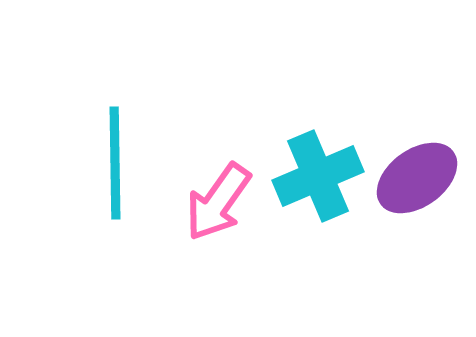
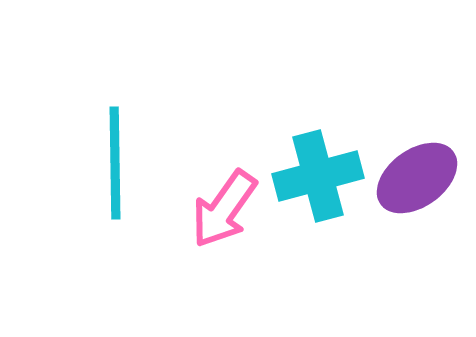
cyan cross: rotated 8 degrees clockwise
pink arrow: moved 6 px right, 7 px down
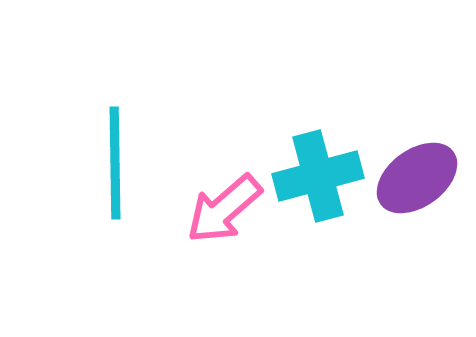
pink arrow: rotated 14 degrees clockwise
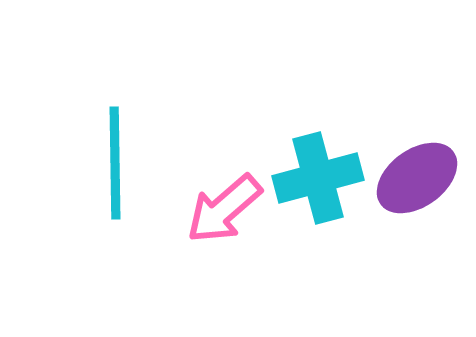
cyan cross: moved 2 px down
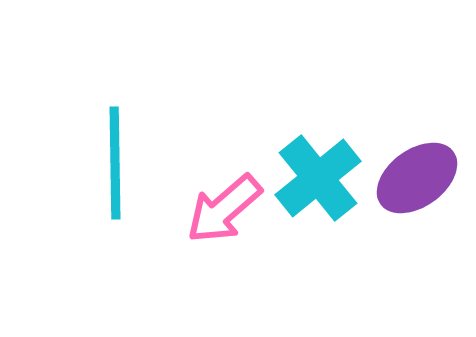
cyan cross: rotated 24 degrees counterclockwise
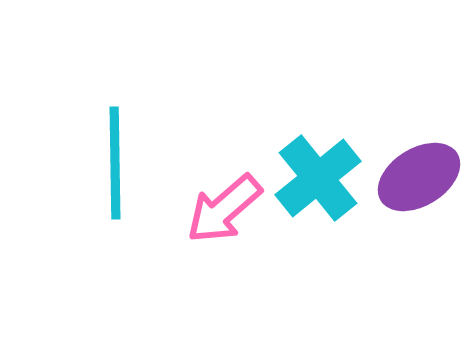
purple ellipse: moved 2 px right, 1 px up; rotated 4 degrees clockwise
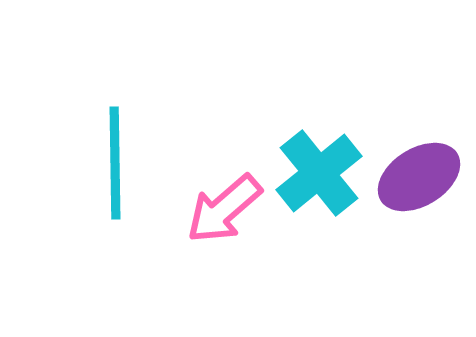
cyan cross: moved 1 px right, 5 px up
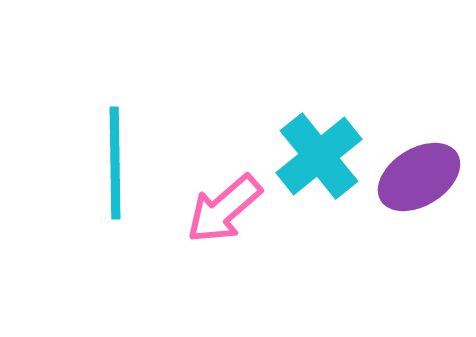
cyan cross: moved 17 px up
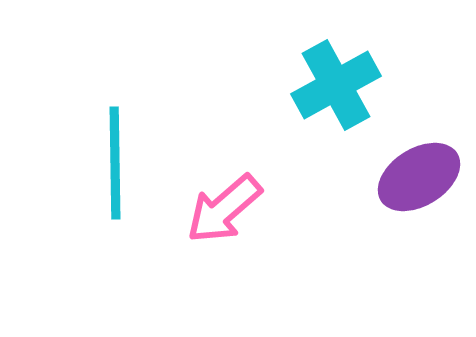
cyan cross: moved 17 px right, 71 px up; rotated 10 degrees clockwise
